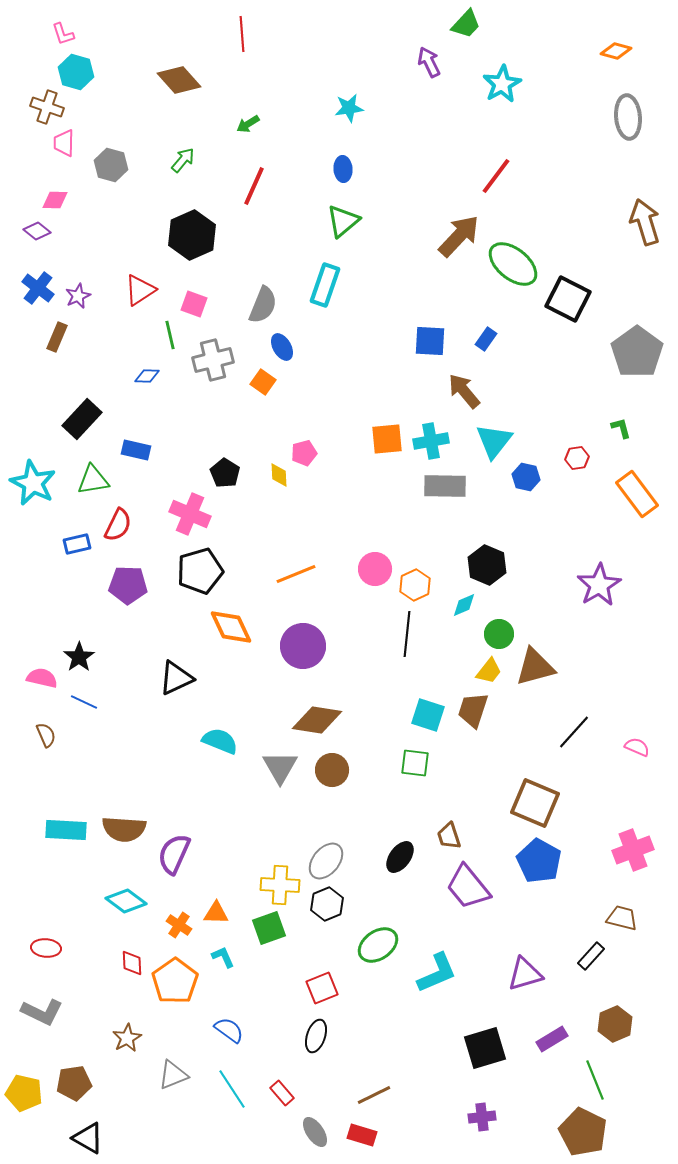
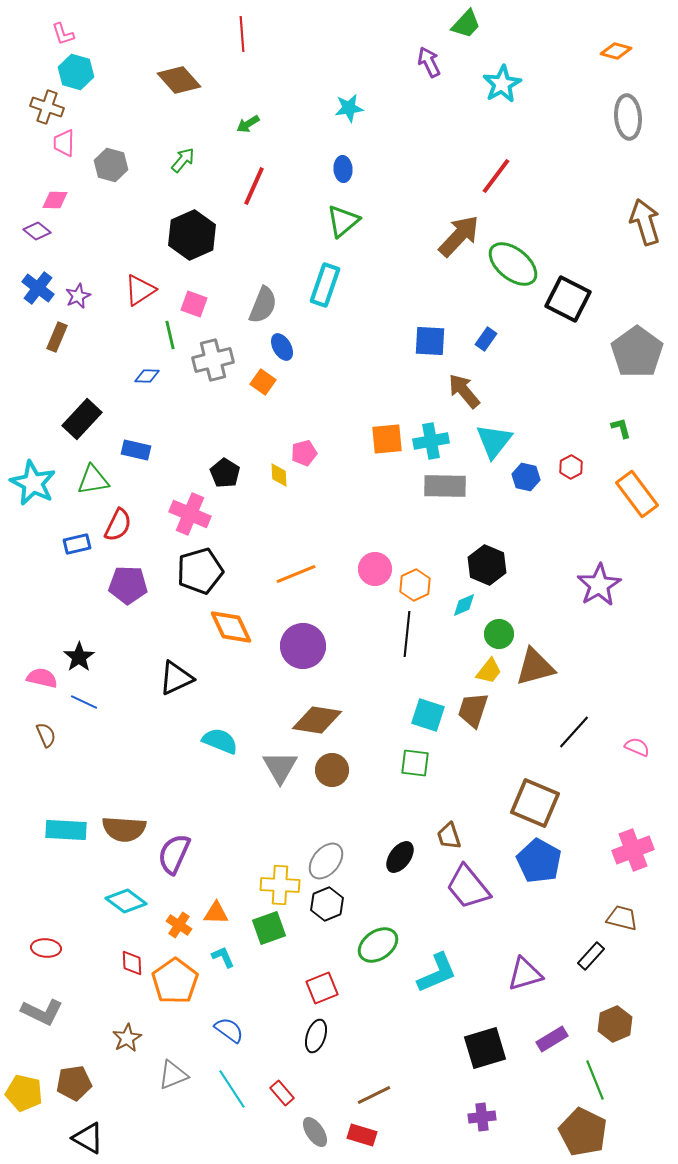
red hexagon at (577, 458): moved 6 px left, 9 px down; rotated 20 degrees counterclockwise
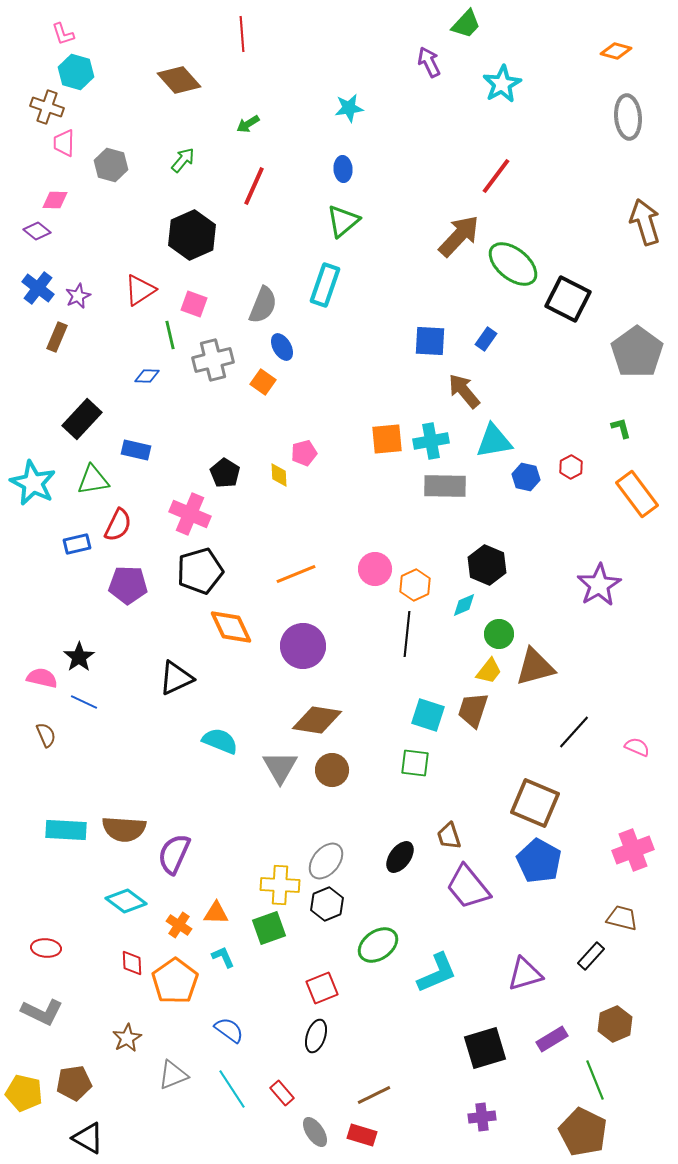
cyan triangle at (494, 441): rotated 42 degrees clockwise
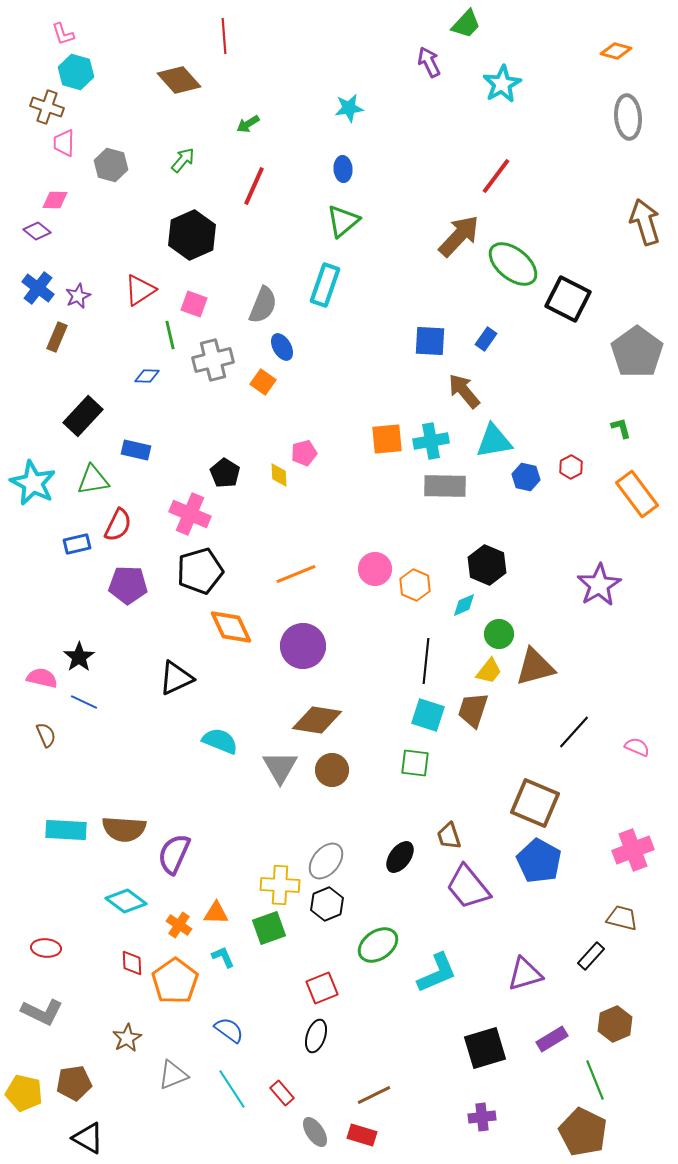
red line at (242, 34): moved 18 px left, 2 px down
black rectangle at (82, 419): moved 1 px right, 3 px up
orange hexagon at (415, 585): rotated 12 degrees counterclockwise
black line at (407, 634): moved 19 px right, 27 px down
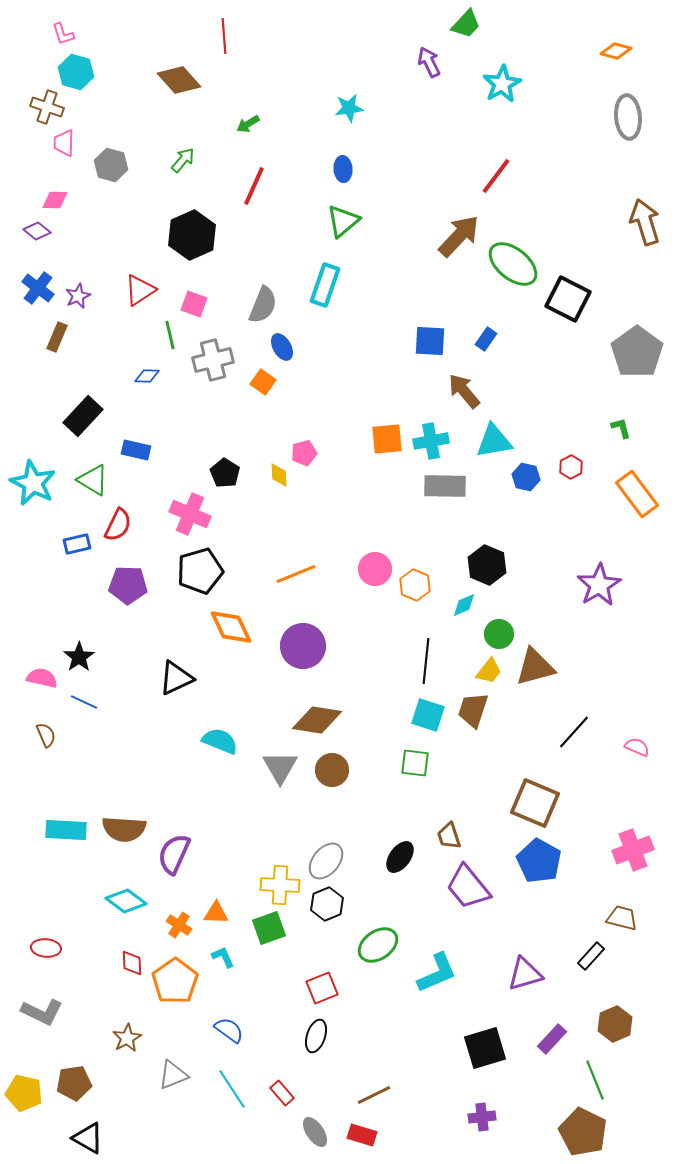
green triangle at (93, 480): rotated 40 degrees clockwise
purple rectangle at (552, 1039): rotated 16 degrees counterclockwise
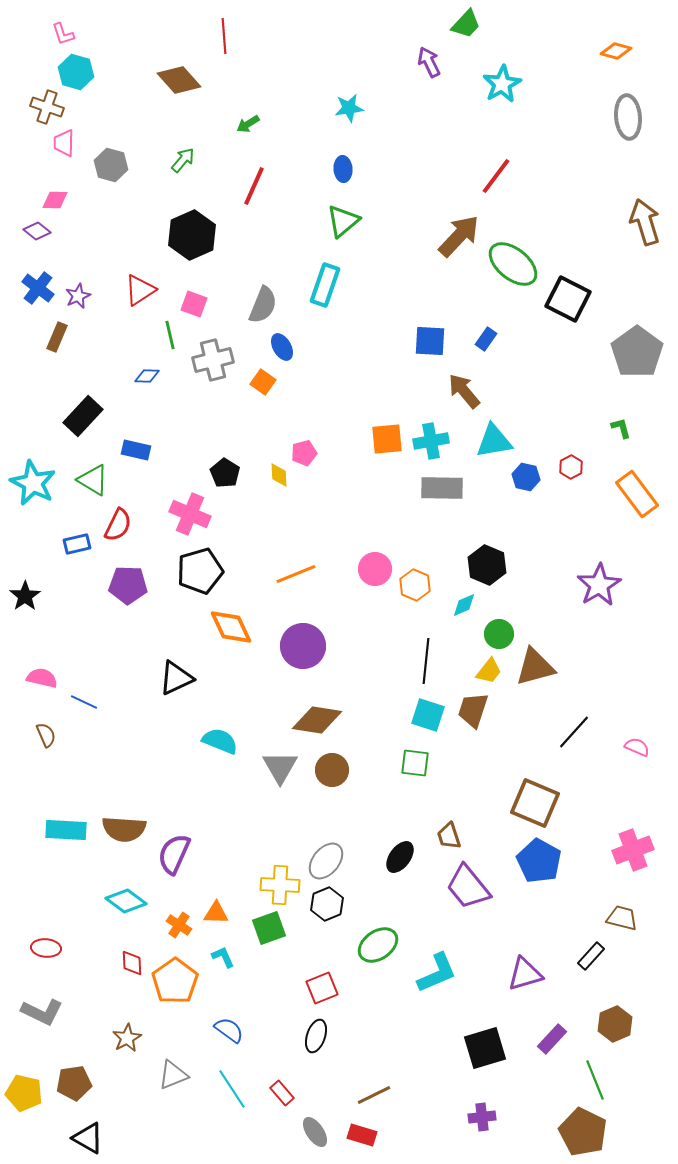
gray rectangle at (445, 486): moved 3 px left, 2 px down
black star at (79, 657): moved 54 px left, 61 px up
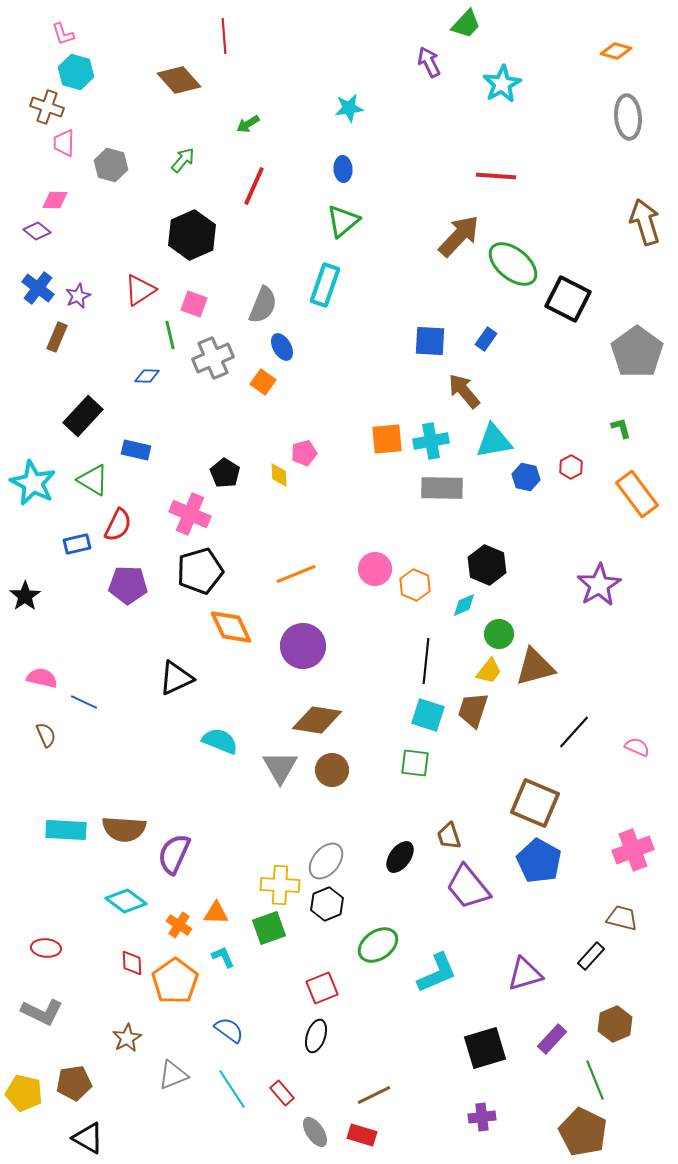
red line at (496, 176): rotated 57 degrees clockwise
gray cross at (213, 360): moved 2 px up; rotated 9 degrees counterclockwise
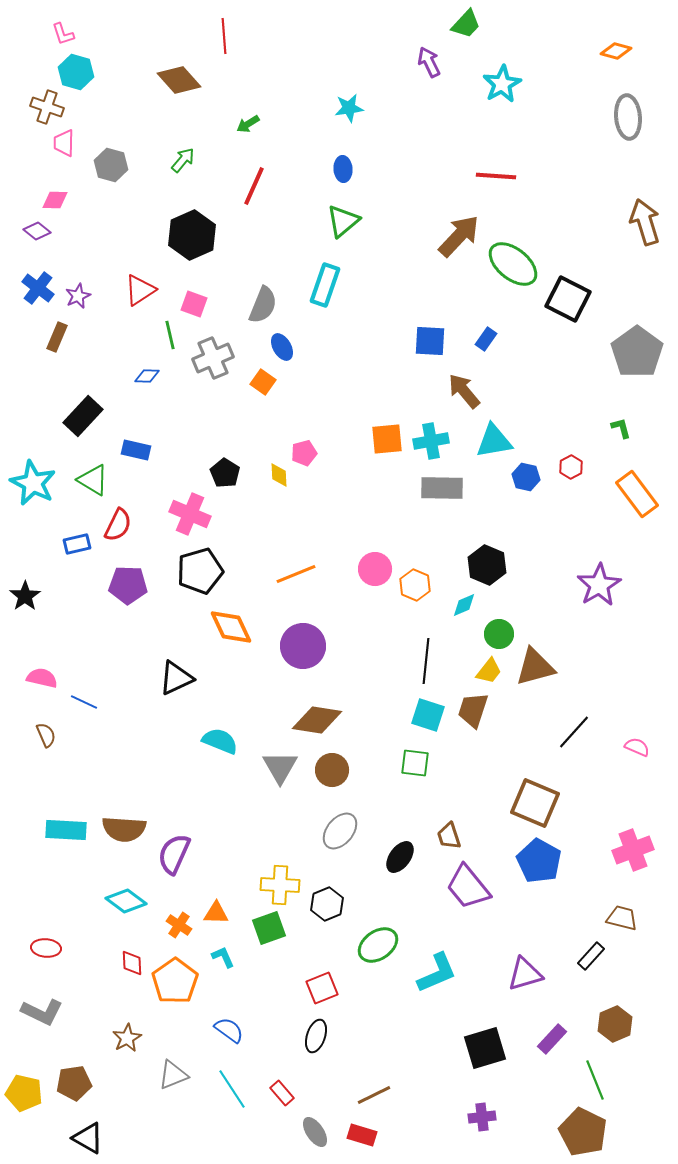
gray ellipse at (326, 861): moved 14 px right, 30 px up
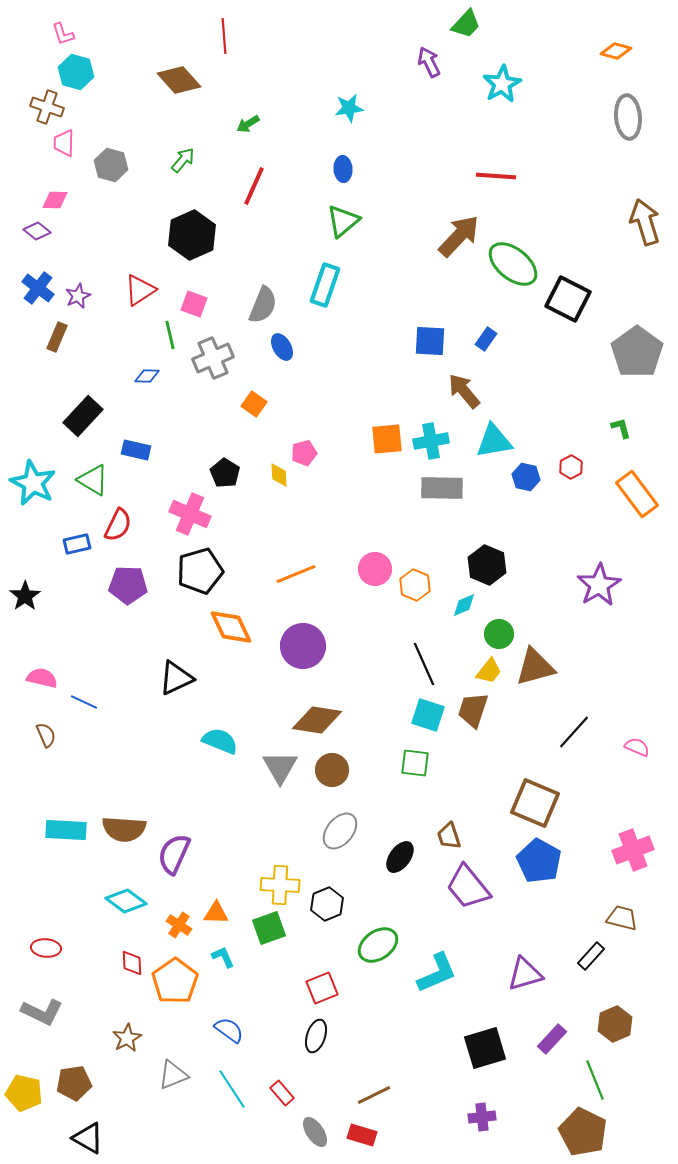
orange square at (263, 382): moved 9 px left, 22 px down
black line at (426, 661): moved 2 px left, 3 px down; rotated 30 degrees counterclockwise
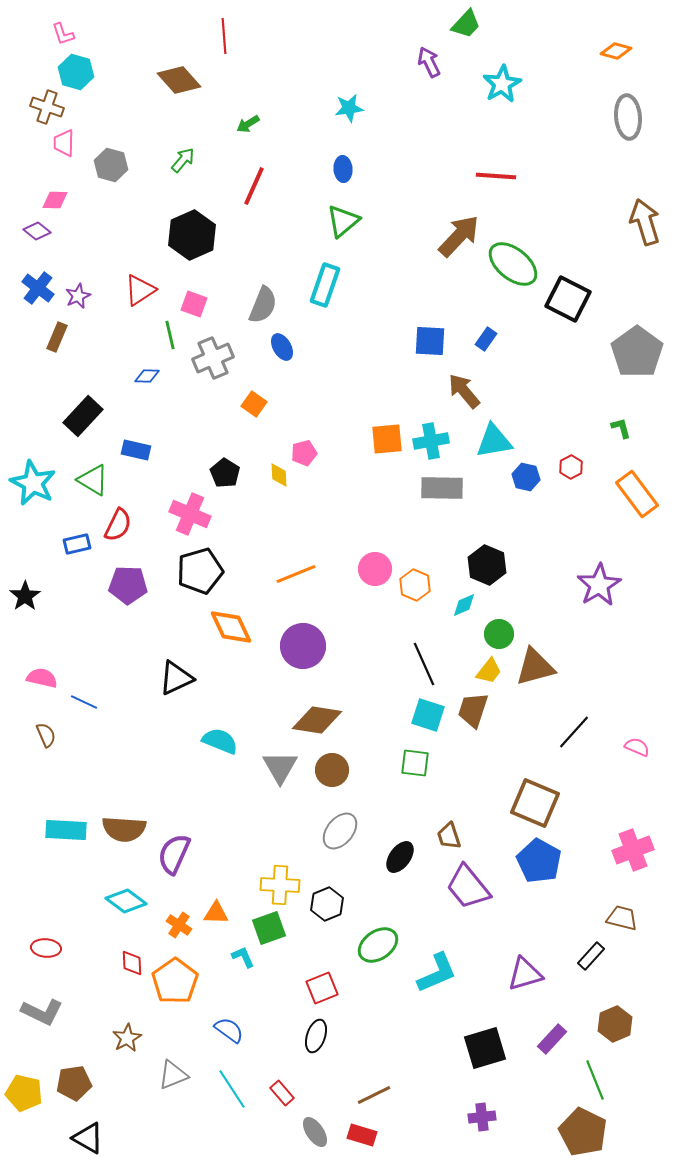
cyan L-shape at (223, 957): moved 20 px right
